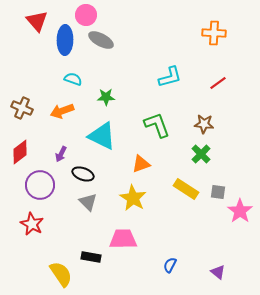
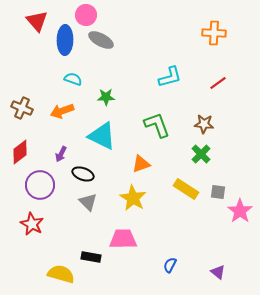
yellow semicircle: rotated 40 degrees counterclockwise
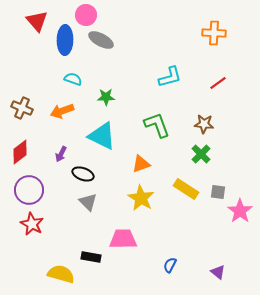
purple circle: moved 11 px left, 5 px down
yellow star: moved 8 px right
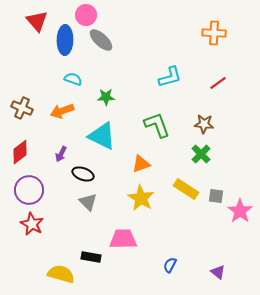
gray ellipse: rotated 15 degrees clockwise
gray square: moved 2 px left, 4 px down
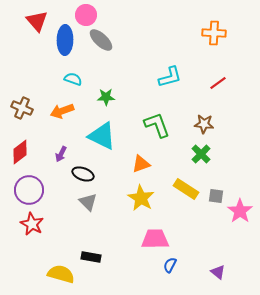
pink trapezoid: moved 32 px right
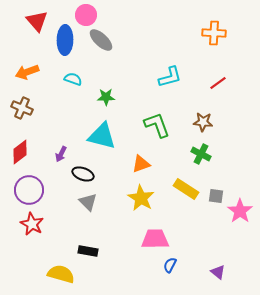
orange arrow: moved 35 px left, 39 px up
brown star: moved 1 px left, 2 px up
cyan triangle: rotated 12 degrees counterclockwise
green cross: rotated 18 degrees counterclockwise
black rectangle: moved 3 px left, 6 px up
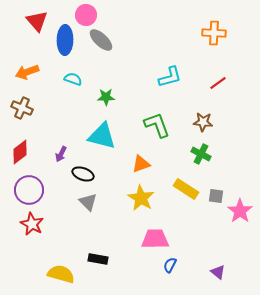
black rectangle: moved 10 px right, 8 px down
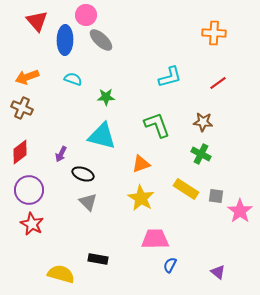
orange arrow: moved 5 px down
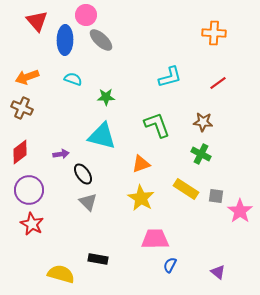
purple arrow: rotated 126 degrees counterclockwise
black ellipse: rotated 35 degrees clockwise
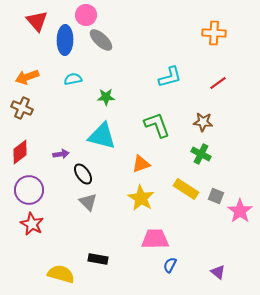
cyan semicircle: rotated 30 degrees counterclockwise
gray square: rotated 14 degrees clockwise
